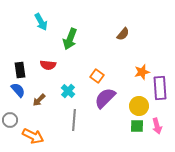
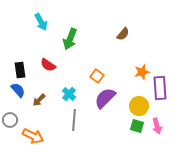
red semicircle: rotated 28 degrees clockwise
cyan cross: moved 1 px right, 3 px down
green square: rotated 16 degrees clockwise
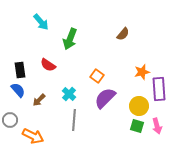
cyan arrow: rotated 12 degrees counterclockwise
purple rectangle: moved 1 px left, 1 px down
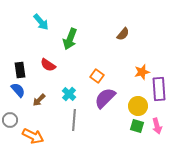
yellow circle: moved 1 px left
